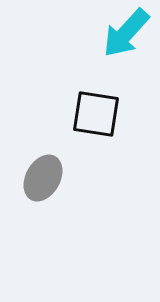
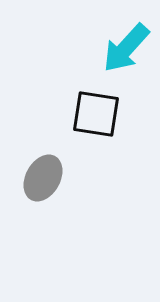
cyan arrow: moved 15 px down
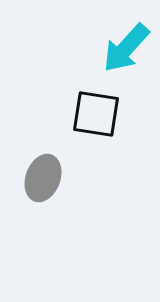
gray ellipse: rotated 9 degrees counterclockwise
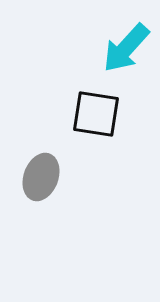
gray ellipse: moved 2 px left, 1 px up
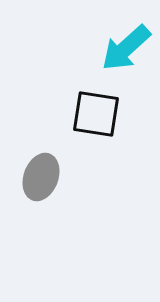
cyan arrow: rotated 6 degrees clockwise
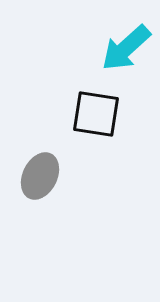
gray ellipse: moved 1 px left, 1 px up; rotated 6 degrees clockwise
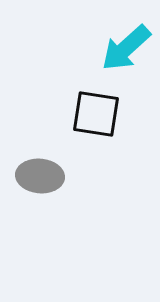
gray ellipse: rotated 69 degrees clockwise
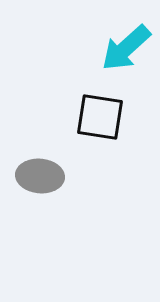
black square: moved 4 px right, 3 px down
